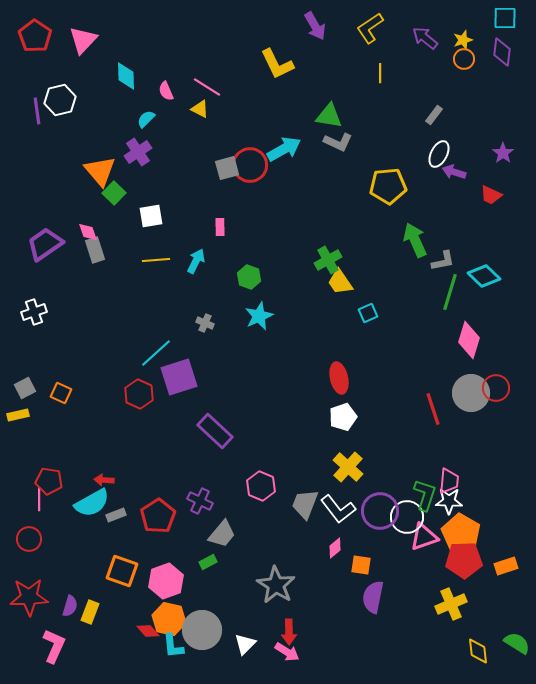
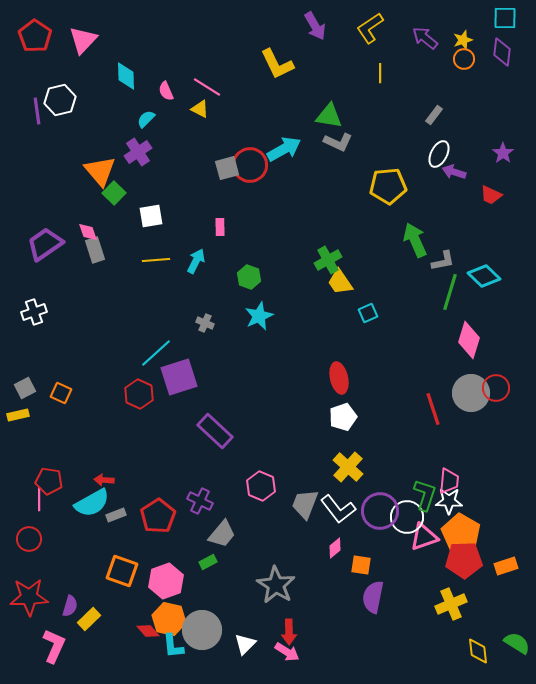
yellow rectangle at (90, 612): moved 1 px left, 7 px down; rotated 25 degrees clockwise
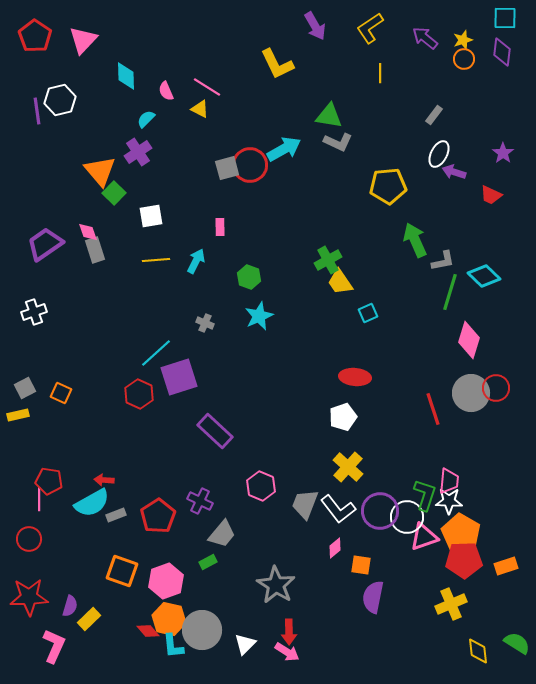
red ellipse at (339, 378): moved 16 px right, 1 px up; rotated 72 degrees counterclockwise
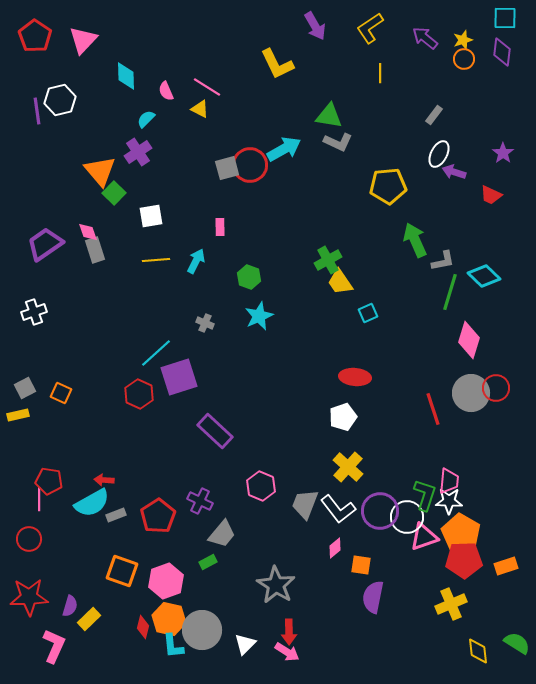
red diamond at (148, 631): moved 5 px left, 4 px up; rotated 55 degrees clockwise
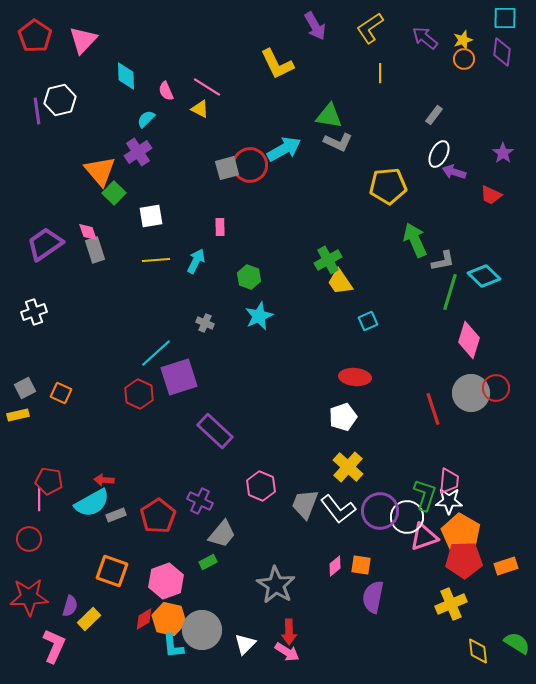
cyan square at (368, 313): moved 8 px down
pink diamond at (335, 548): moved 18 px down
orange square at (122, 571): moved 10 px left
red diamond at (143, 627): moved 1 px right, 8 px up; rotated 45 degrees clockwise
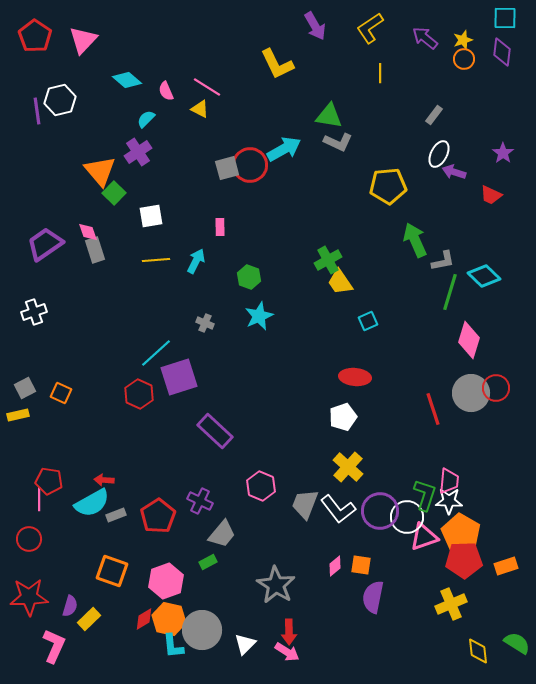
cyan diamond at (126, 76): moved 1 px right, 4 px down; rotated 48 degrees counterclockwise
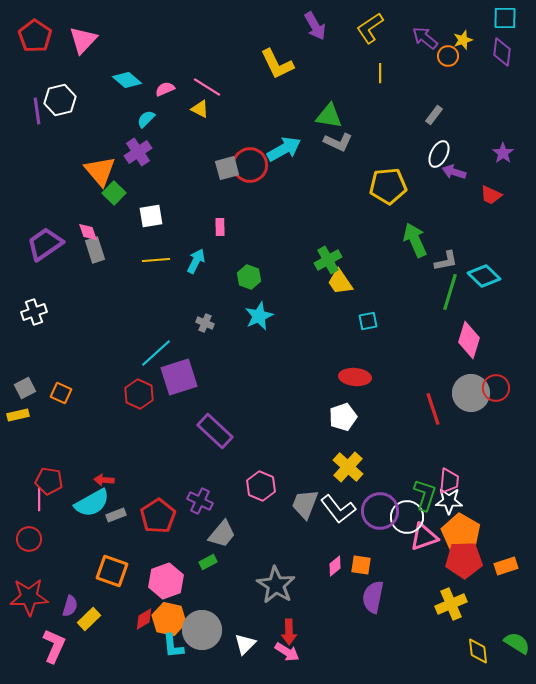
orange circle at (464, 59): moved 16 px left, 3 px up
pink semicircle at (166, 91): moved 1 px left, 2 px up; rotated 90 degrees clockwise
gray L-shape at (443, 261): moved 3 px right
cyan square at (368, 321): rotated 12 degrees clockwise
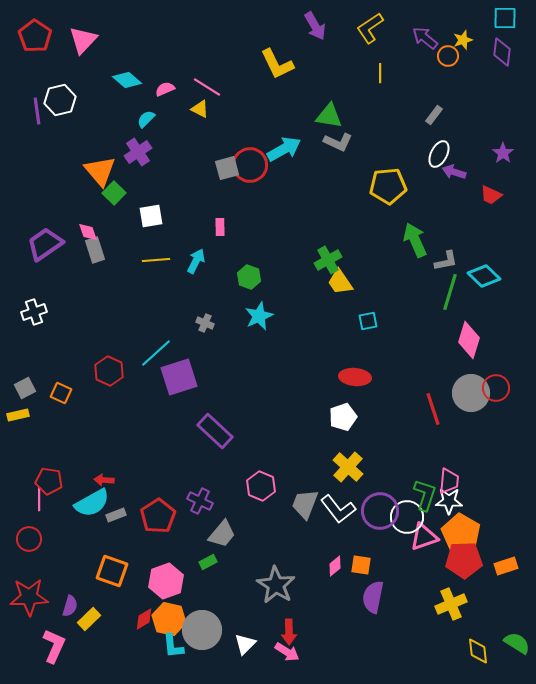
red hexagon at (139, 394): moved 30 px left, 23 px up
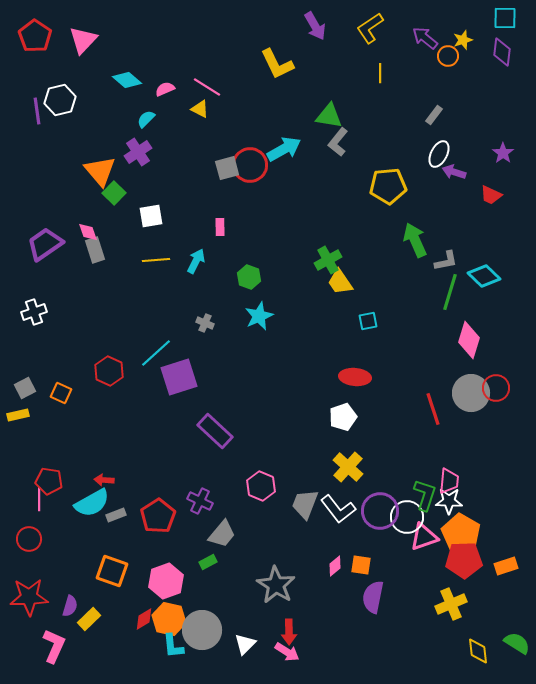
gray L-shape at (338, 142): rotated 104 degrees clockwise
